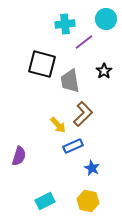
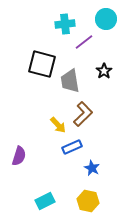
blue rectangle: moved 1 px left, 1 px down
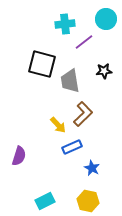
black star: rotated 28 degrees clockwise
